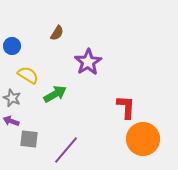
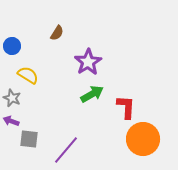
green arrow: moved 37 px right
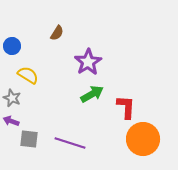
purple line: moved 4 px right, 7 px up; rotated 68 degrees clockwise
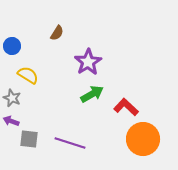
red L-shape: rotated 50 degrees counterclockwise
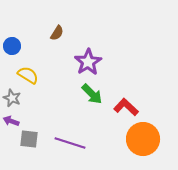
green arrow: rotated 75 degrees clockwise
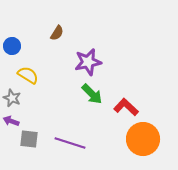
purple star: rotated 20 degrees clockwise
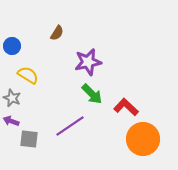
purple line: moved 17 px up; rotated 52 degrees counterclockwise
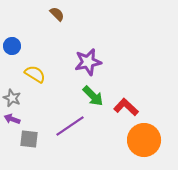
brown semicircle: moved 19 px up; rotated 77 degrees counterclockwise
yellow semicircle: moved 7 px right, 1 px up
green arrow: moved 1 px right, 2 px down
purple arrow: moved 1 px right, 2 px up
orange circle: moved 1 px right, 1 px down
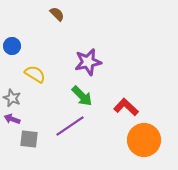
green arrow: moved 11 px left
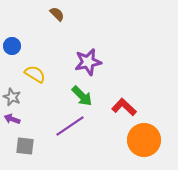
gray star: moved 1 px up
red L-shape: moved 2 px left
gray square: moved 4 px left, 7 px down
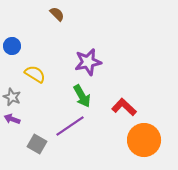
green arrow: rotated 15 degrees clockwise
gray square: moved 12 px right, 2 px up; rotated 24 degrees clockwise
